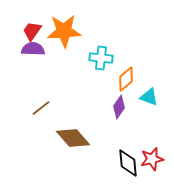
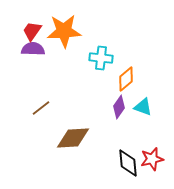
cyan triangle: moved 6 px left, 10 px down
brown diamond: rotated 52 degrees counterclockwise
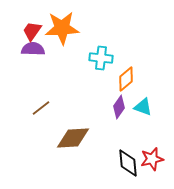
orange star: moved 2 px left, 3 px up
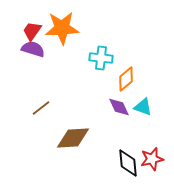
purple semicircle: rotated 15 degrees clockwise
purple diamond: rotated 60 degrees counterclockwise
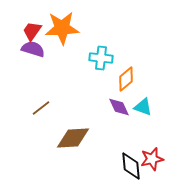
black diamond: moved 3 px right, 3 px down
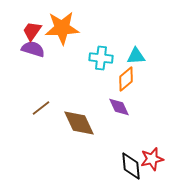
cyan triangle: moved 7 px left, 51 px up; rotated 24 degrees counterclockwise
brown diamond: moved 6 px right, 15 px up; rotated 68 degrees clockwise
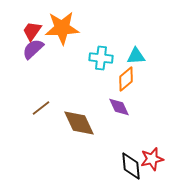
purple semicircle: rotated 60 degrees counterclockwise
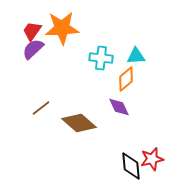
brown diamond: rotated 24 degrees counterclockwise
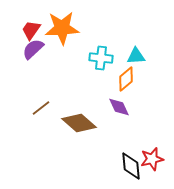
red trapezoid: moved 1 px left, 1 px up
